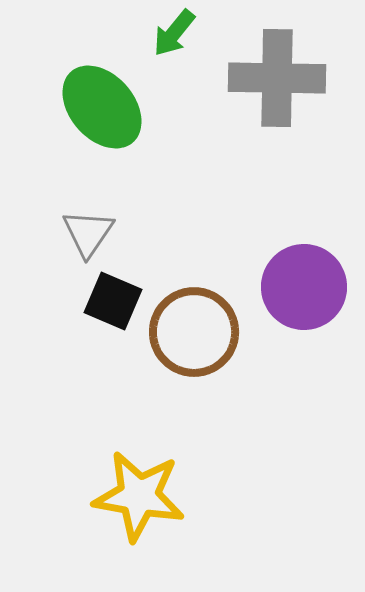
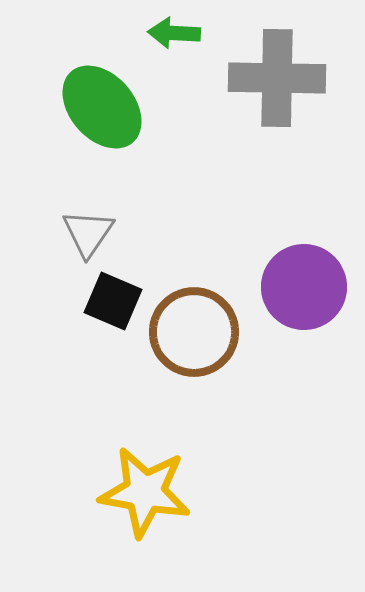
green arrow: rotated 54 degrees clockwise
yellow star: moved 6 px right, 4 px up
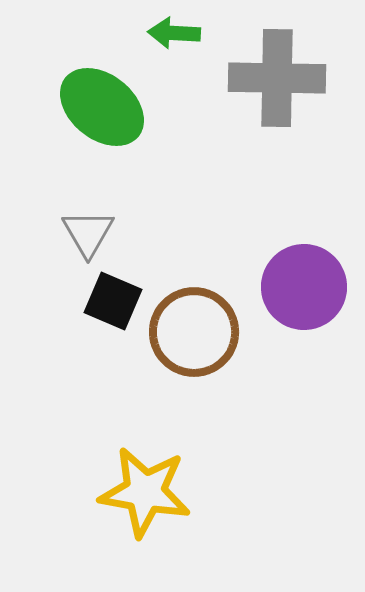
green ellipse: rotated 10 degrees counterclockwise
gray triangle: rotated 4 degrees counterclockwise
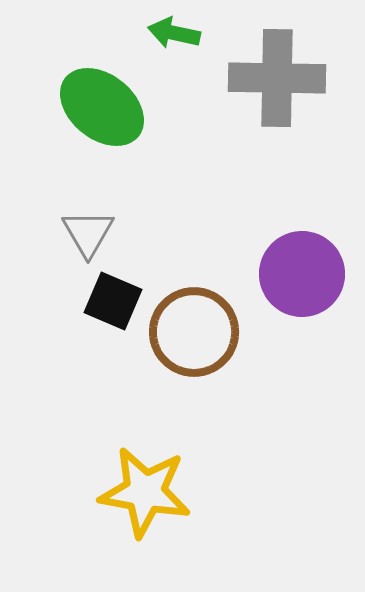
green arrow: rotated 9 degrees clockwise
purple circle: moved 2 px left, 13 px up
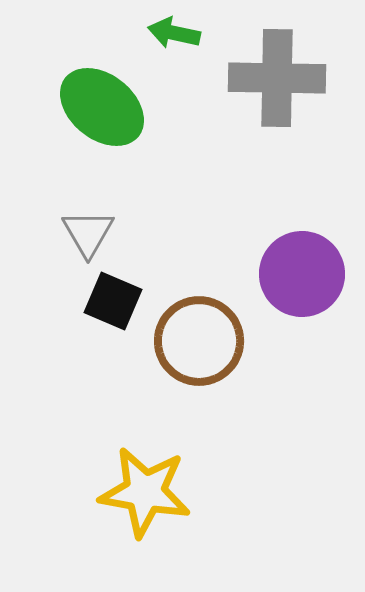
brown circle: moved 5 px right, 9 px down
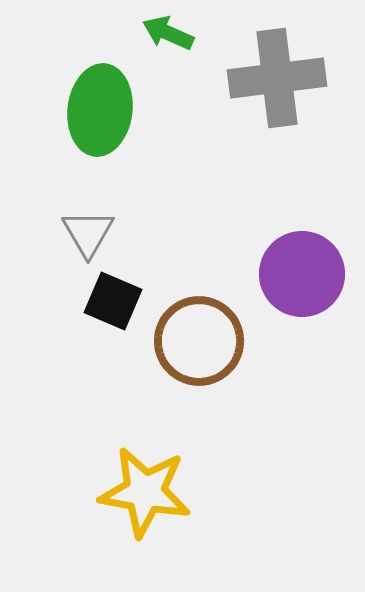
green arrow: moved 6 px left; rotated 12 degrees clockwise
gray cross: rotated 8 degrees counterclockwise
green ellipse: moved 2 px left, 3 px down; rotated 58 degrees clockwise
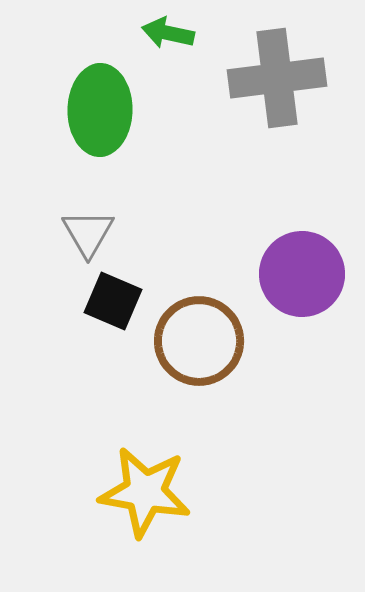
green arrow: rotated 12 degrees counterclockwise
green ellipse: rotated 6 degrees counterclockwise
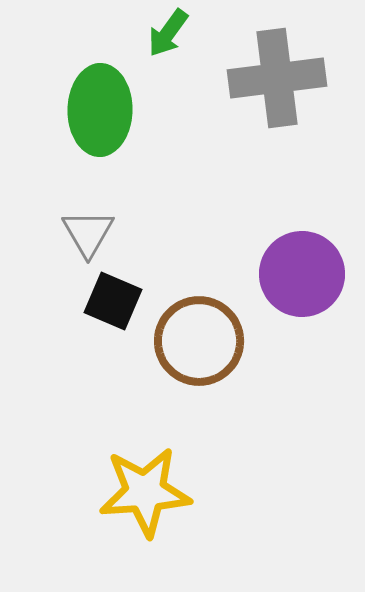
green arrow: rotated 66 degrees counterclockwise
yellow star: rotated 14 degrees counterclockwise
